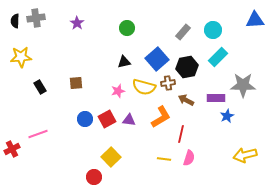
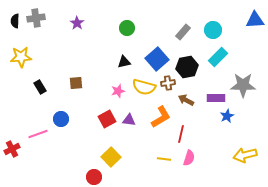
blue circle: moved 24 px left
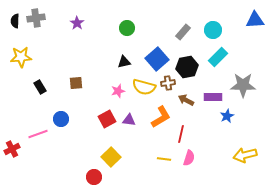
purple rectangle: moved 3 px left, 1 px up
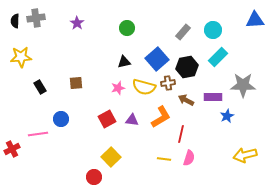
pink star: moved 3 px up
purple triangle: moved 3 px right
pink line: rotated 12 degrees clockwise
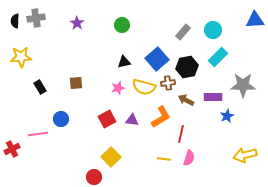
green circle: moved 5 px left, 3 px up
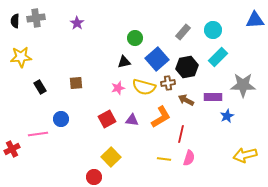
green circle: moved 13 px right, 13 px down
